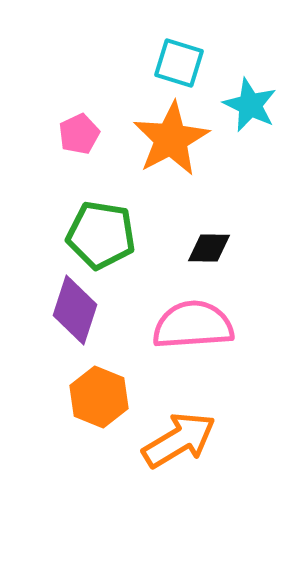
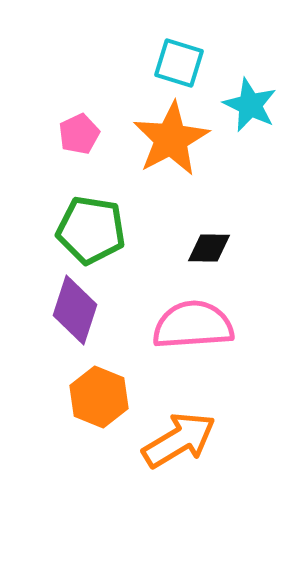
green pentagon: moved 10 px left, 5 px up
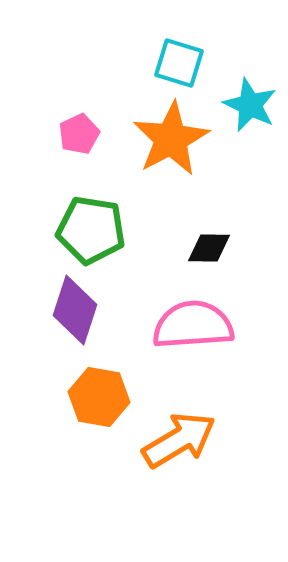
orange hexagon: rotated 12 degrees counterclockwise
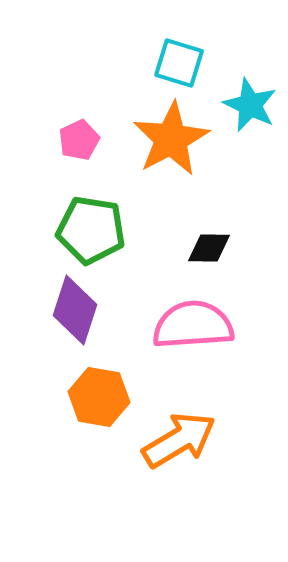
pink pentagon: moved 6 px down
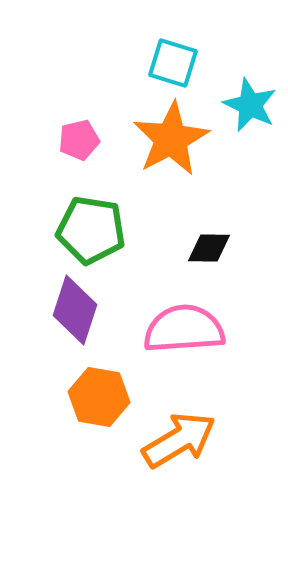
cyan square: moved 6 px left
pink pentagon: rotated 12 degrees clockwise
pink semicircle: moved 9 px left, 4 px down
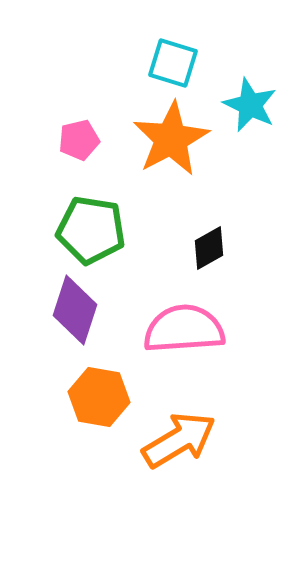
black diamond: rotated 30 degrees counterclockwise
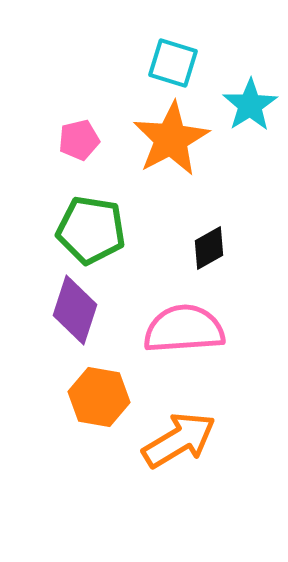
cyan star: rotated 14 degrees clockwise
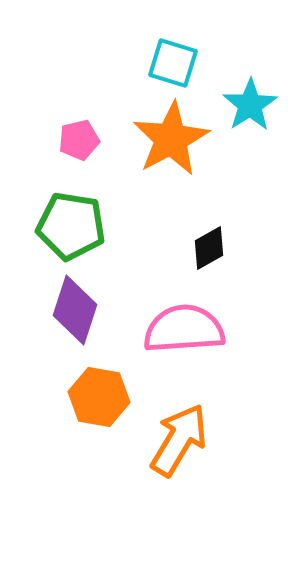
green pentagon: moved 20 px left, 4 px up
orange arrow: rotated 28 degrees counterclockwise
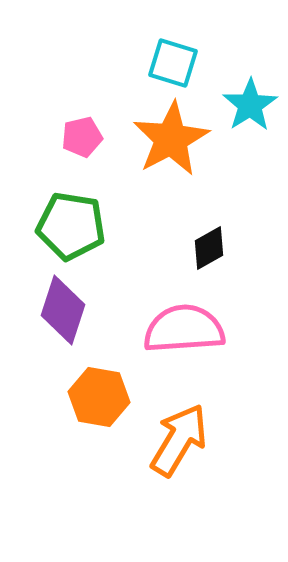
pink pentagon: moved 3 px right, 3 px up
purple diamond: moved 12 px left
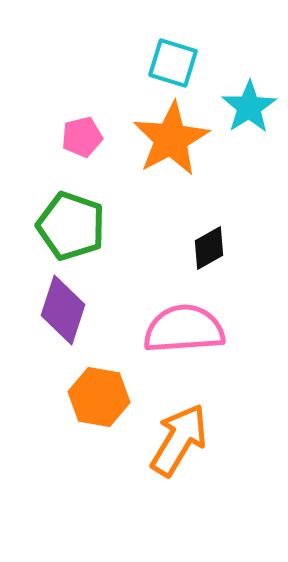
cyan star: moved 1 px left, 2 px down
green pentagon: rotated 10 degrees clockwise
